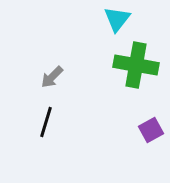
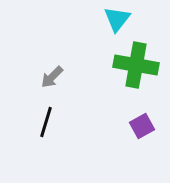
purple square: moved 9 px left, 4 px up
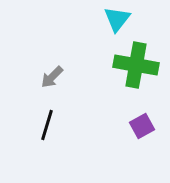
black line: moved 1 px right, 3 px down
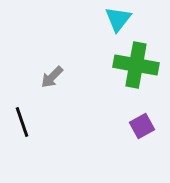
cyan triangle: moved 1 px right
black line: moved 25 px left, 3 px up; rotated 36 degrees counterclockwise
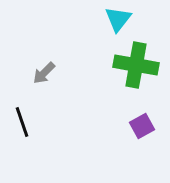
gray arrow: moved 8 px left, 4 px up
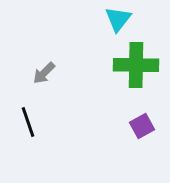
green cross: rotated 9 degrees counterclockwise
black line: moved 6 px right
